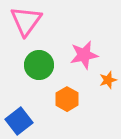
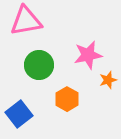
pink triangle: rotated 44 degrees clockwise
pink star: moved 4 px right
blue square: moved 7 px up
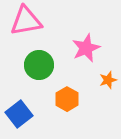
pink star: moved 2 px left, 7 px up; rotated 12 degrees counterclockwise
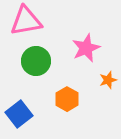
green circle: moved 3 px left, 4 px up
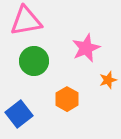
green circle: moved 2 px left
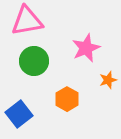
pink triangle: moved 1 px right
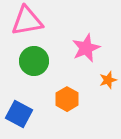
blue square: rotated 24 degrees counterclockwise
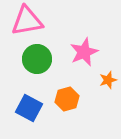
pink star: moved 2 px left, 4 px down
green circle: moved 3 px right, 2 px up
orange hexagon: rotated 15 degrees clockwise
blue square: moved 10 px right, 6 px up
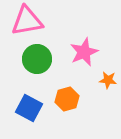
orange star: rotated 24 degrees clockwise
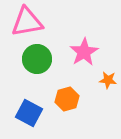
pink triangle: moved 1 px down
pink star: rotated 8 degrees counterclockwise
blue square: moved 5 px down
